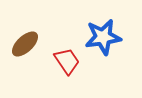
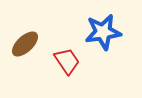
blue star: moved 5 px up
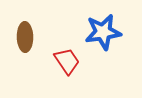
brown ellipse: moved 7 px up; rotated 48 degrees counterclockwise
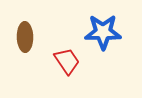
blue star: rotated 9 degrees clockwise
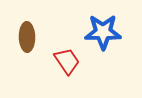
brown ellipse: moved 2 px right
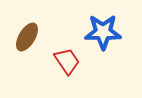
brown ellipse: rotated 32 degrees clockwise
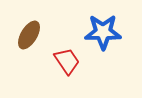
brown ellipse: moved 2 px right, 2 px up
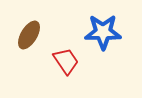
red trapezoid: moved 1 px left
